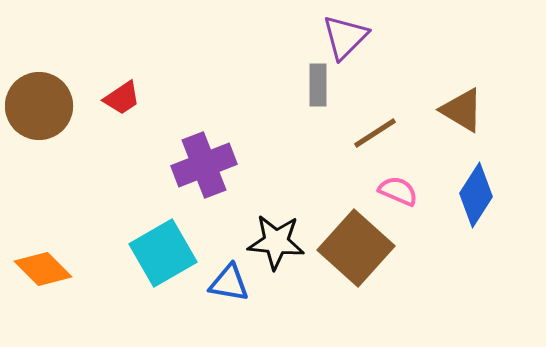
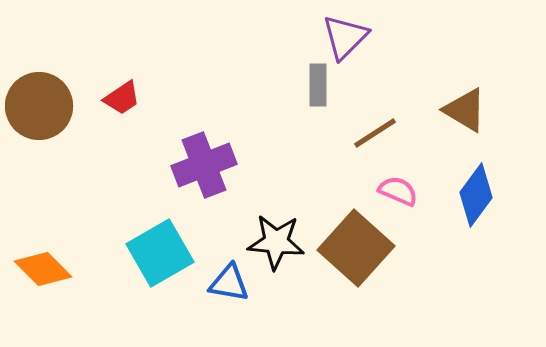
brown triangle: moved 3 px right
blue diamond: rotated 4 degrees clockwise
cyan square: moved 3 px left
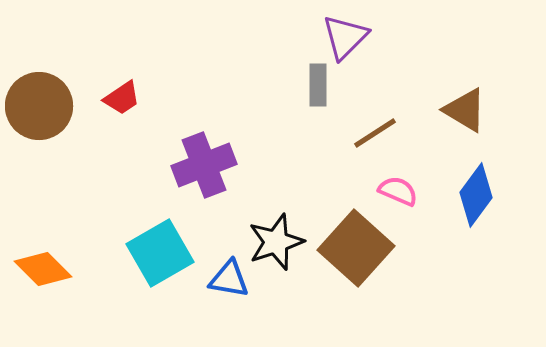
black star: rotated 24 degrees counterclockwise
blue triangle: moved 4 px up
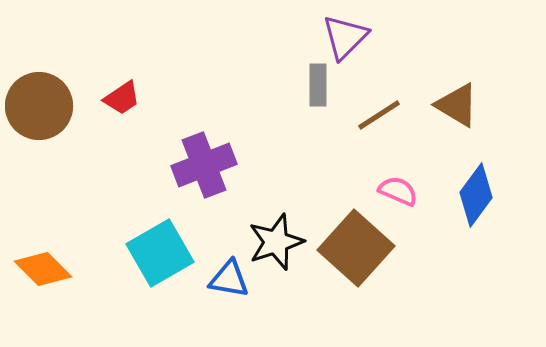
brown triangle: moved 8 px left, 5 px up
brown line: moved 4 px right, 18 px up
